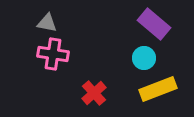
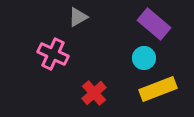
gray triangle: moved 31 px right, 6 px up; rotated 40 degrees counterclockwise
pink cross: rotated 16 degrees clockwise
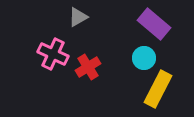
yellow rectangle: rotated 42 degrees counterclockwise
red cross: moved 6 px left, 26 px up; rotated 10 degrees clockwise
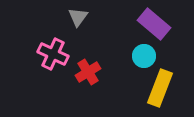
gray triangle: rotated 25 degrees counterclockwise
cyan circle: moved 2 px up
red cross: moved 5 px down
yellow rectangle: moved 2 px right, 1 px up; rotated 6 degrees counterclockwise
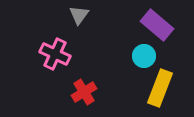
gray triangle: moved 1 px right, 2 px up
purple rectangle: moved 3 px right, 1 px down
pink cross: moved 2 px right
red cross: moved 4 px left, 20 px down
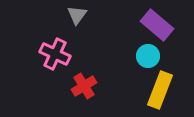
gray triangle: moved 2 px left
cyan circle: moved 4 px right
yellow rectangle: moved 2 px down
red cross: moved 6 px up
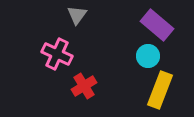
pink cross: moved 2 px right
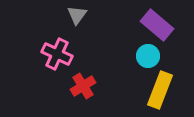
red cross: moved 1 px left
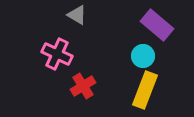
gray triangle: rotated 35 degrees counterclockwise
cyan circle: moved 5 px left
yellow rectangle: moved 15 px left
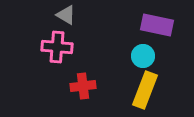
gray triangle: moved 11 px left
purple rectangle: rotated 28 degrees counterclockwise
pink cross: moved 7 px up; rotated 20 degrees counterclockwise
red cross: rotated 25 degrees clockwise
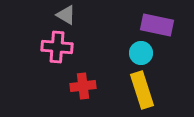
cyan circle: moved 2 px left, 3 px up
yellow rectangle: moved 3 px left; rotated 39 degrees counterclockwise
